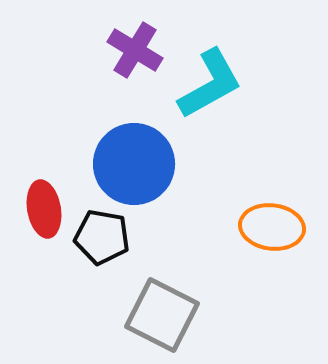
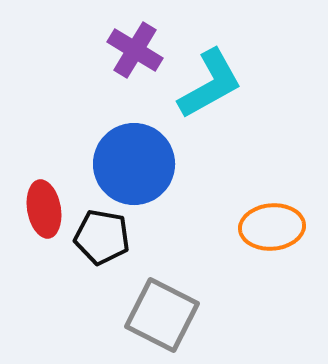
orange ellipse: rotated 12 degrees counterclockwise
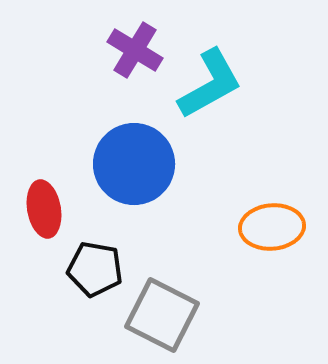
black pentagon: moved 7 px left, 32 px down
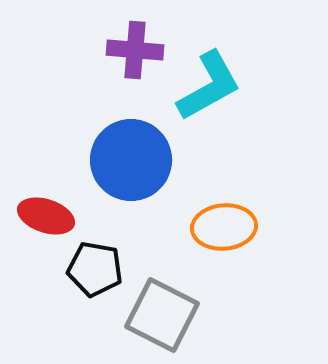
purple cross: rotated 26 degrees counterclockwise
cyan L-shape: moved 1 px left, 2 px down
blue circle: moved 3 px left, 4 px up
red ellipse: moved 2 px right, 7 px down; rotated 62 degrees counterclockwise
orange ellipse: moved 48 px left
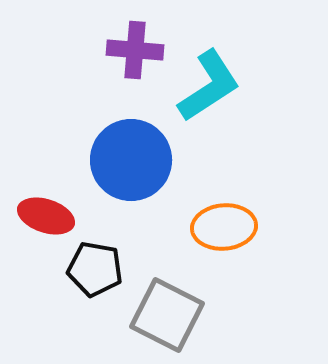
cyan L-shape: rotated 4 degrees counterclockwise
gray square: moved 5 px right
